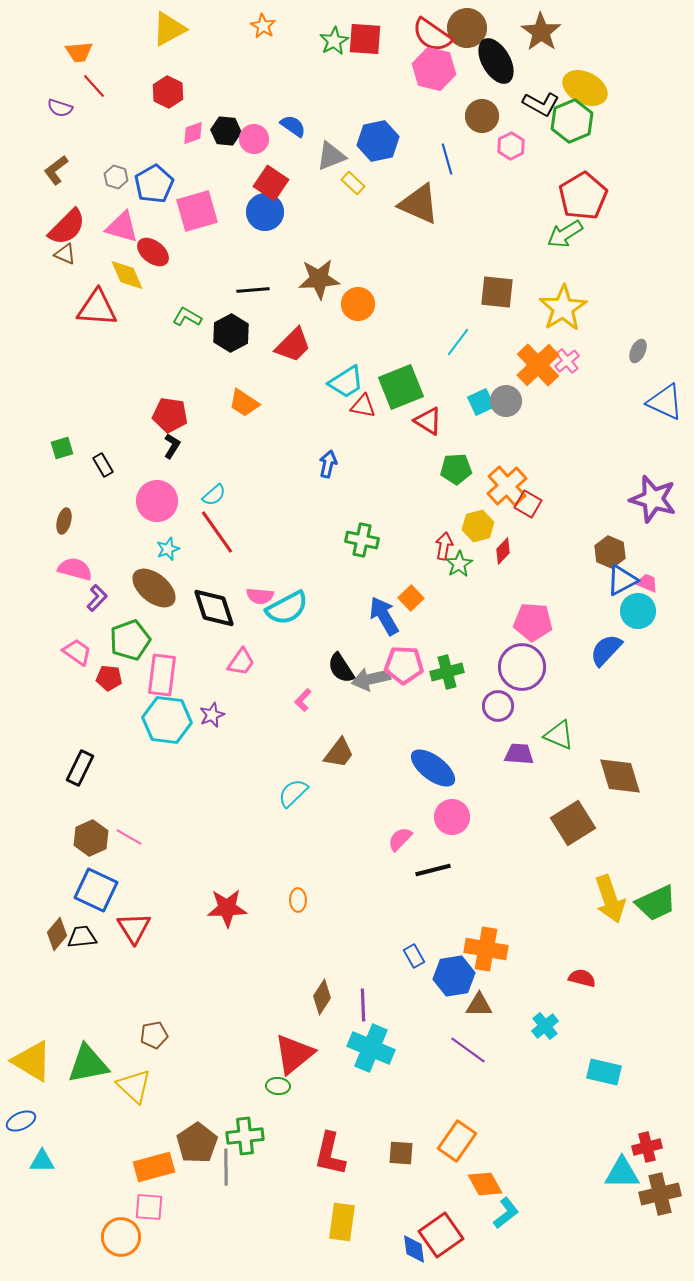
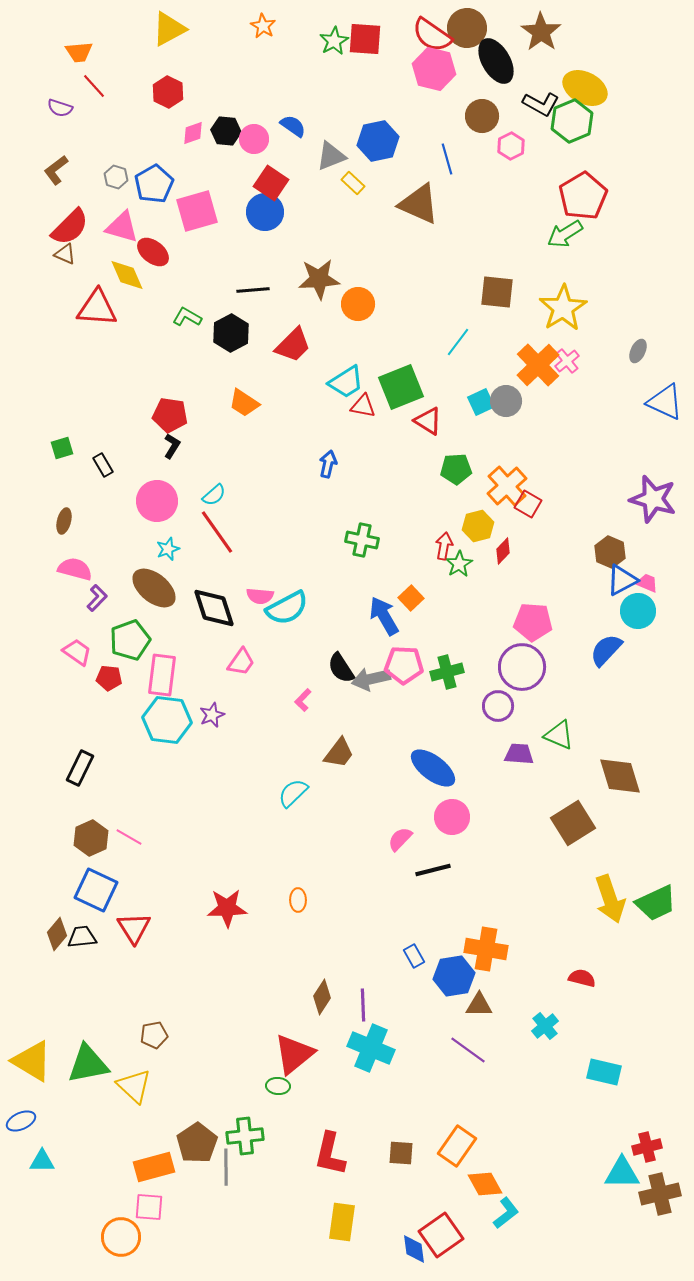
red semicircle at (67, 227): moved 3 px right
orange rectangle at (457, 1141): moved 5 px down
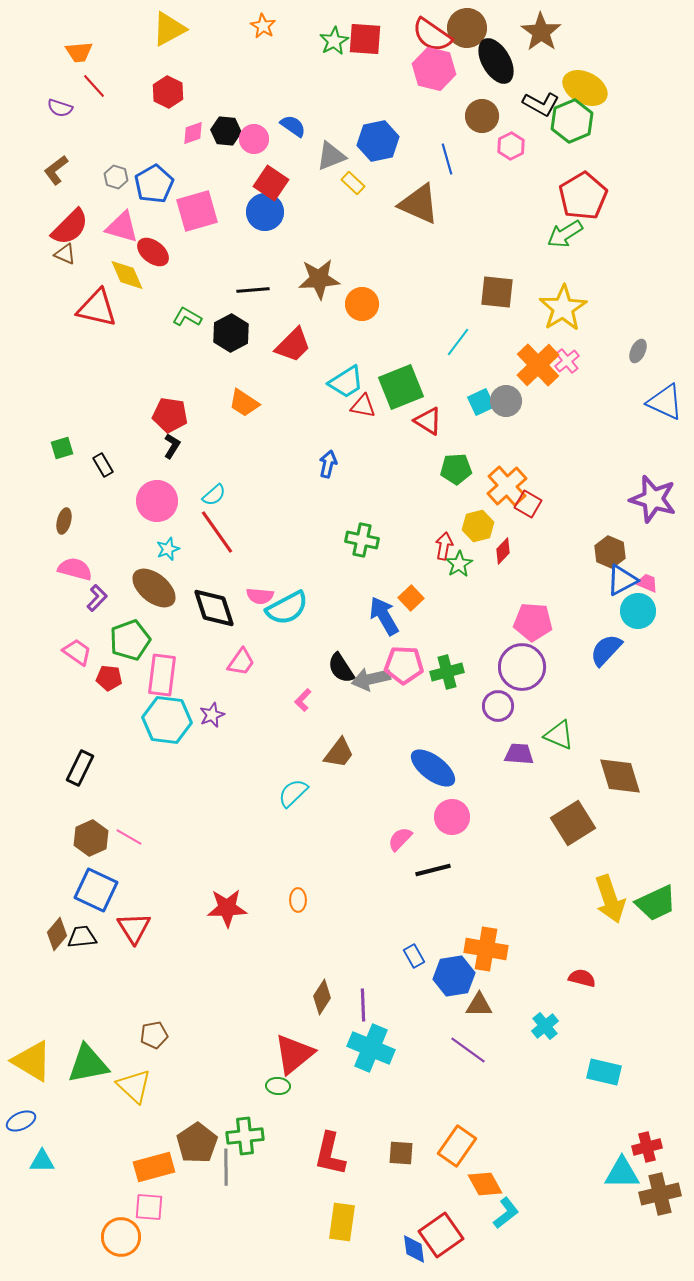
orange circle at (358, 304): moved 4 px right
red triangle at (97, 308): rotated 9 degrees clockwise
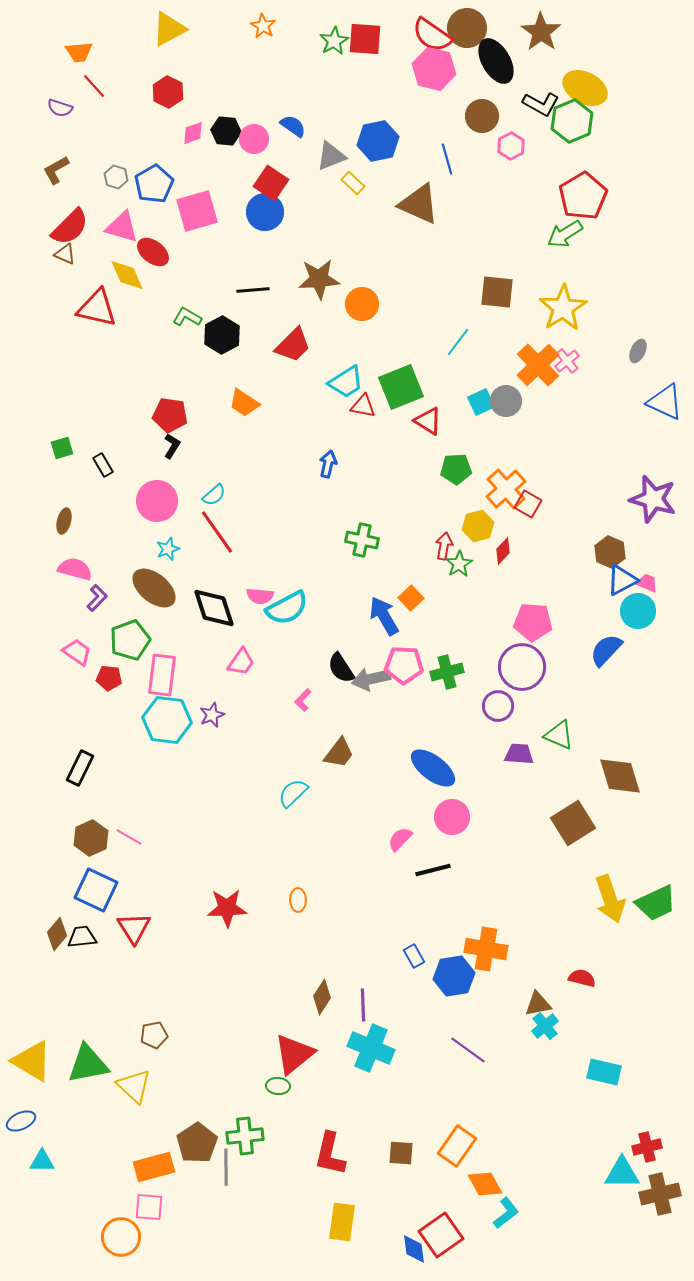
brown L-shape at (56, 170): rotated 8 degrees clockwise
black hexagon at (231, 333): moved 9 px left, 2 px down
orange cross at (507, 486): moved 1 px left, 3 px down
brown triangle at (479, 1005): moved 59 px right, 1 px up; rotated 12 degrees counterclockwise
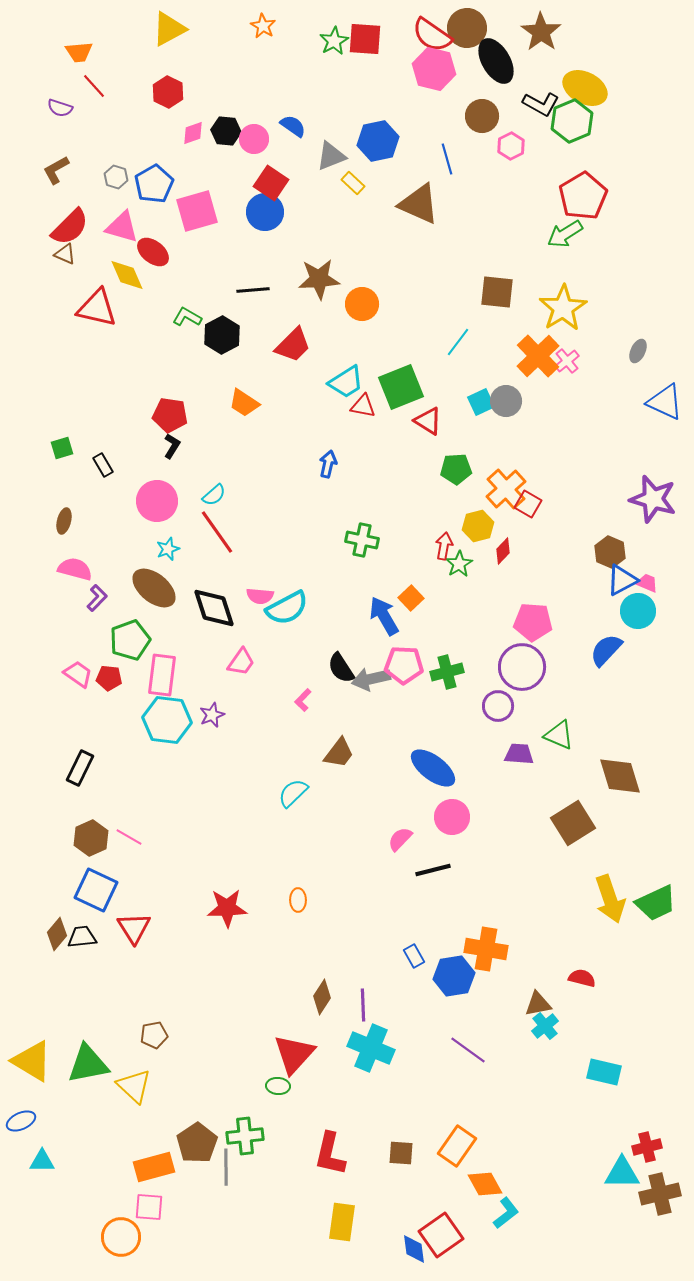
orange cross at (538, 365): moved 9 px up
pink trapezoid at (77, 652): moved 1 px right, 22 px down
red triangle at (294, 1054): rotated 9 degrees counterclockwise
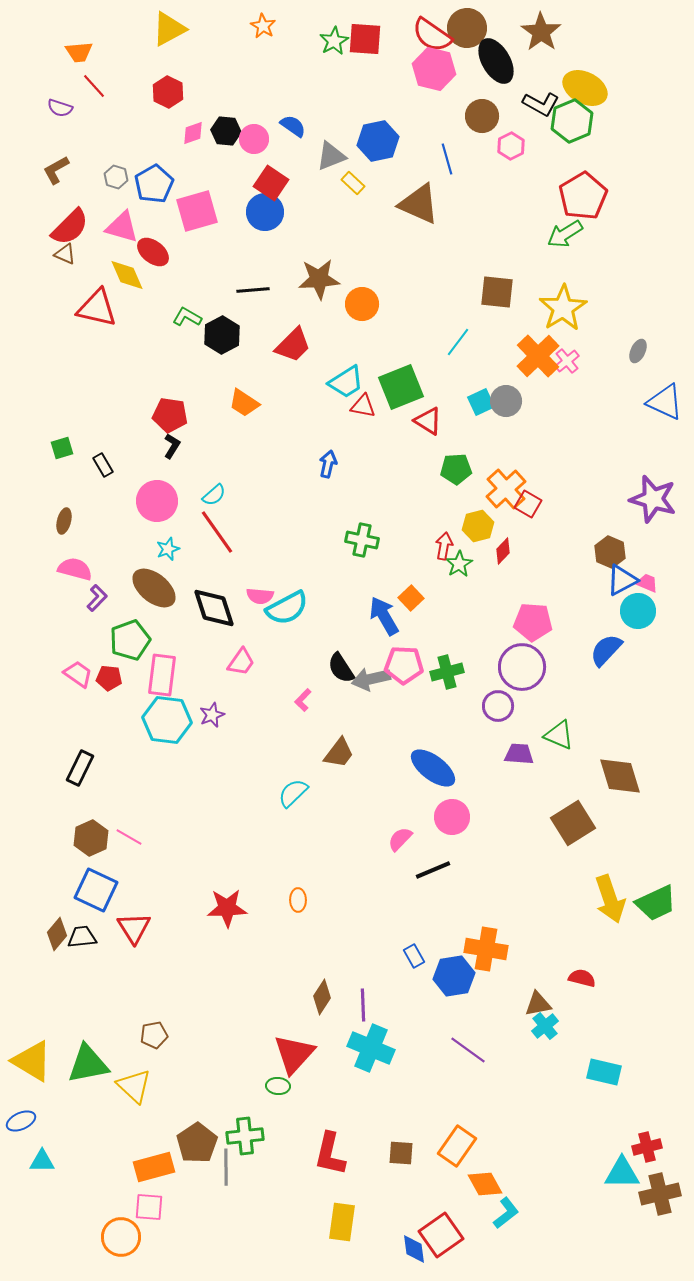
black line at (433, 870): rotated 9 degrees counterclockwise
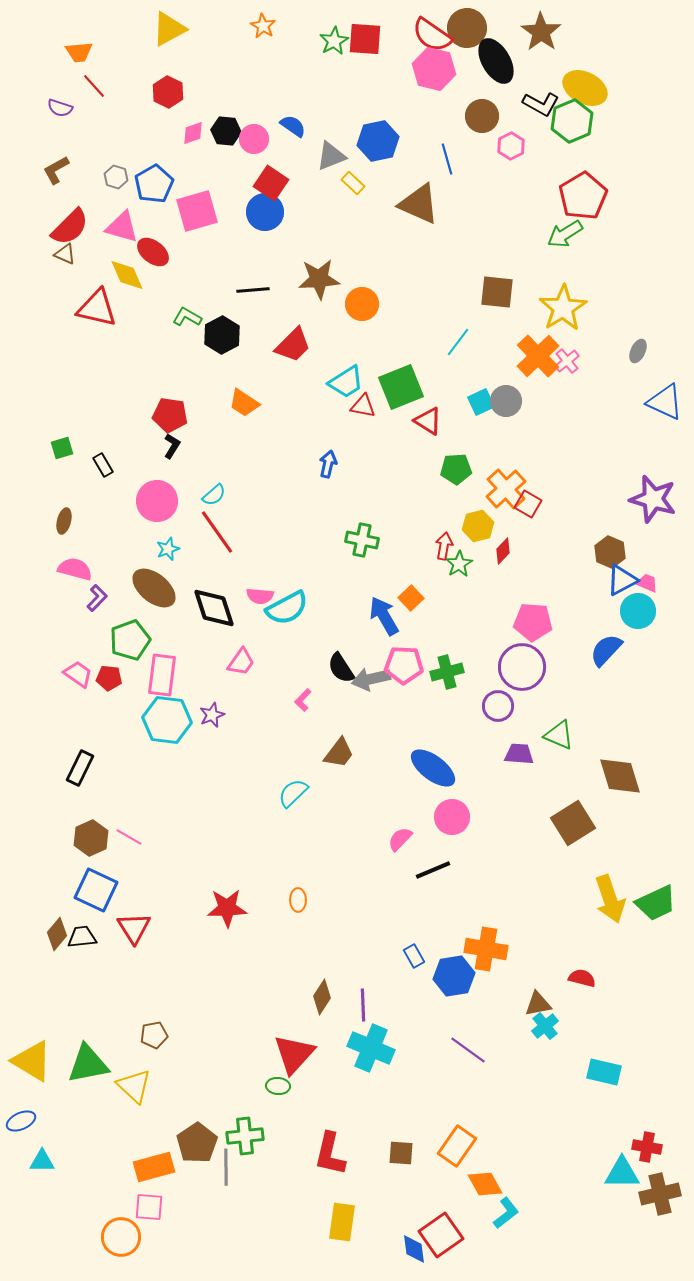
red cross at (647, 1147): rotated 24 degrees clockwise
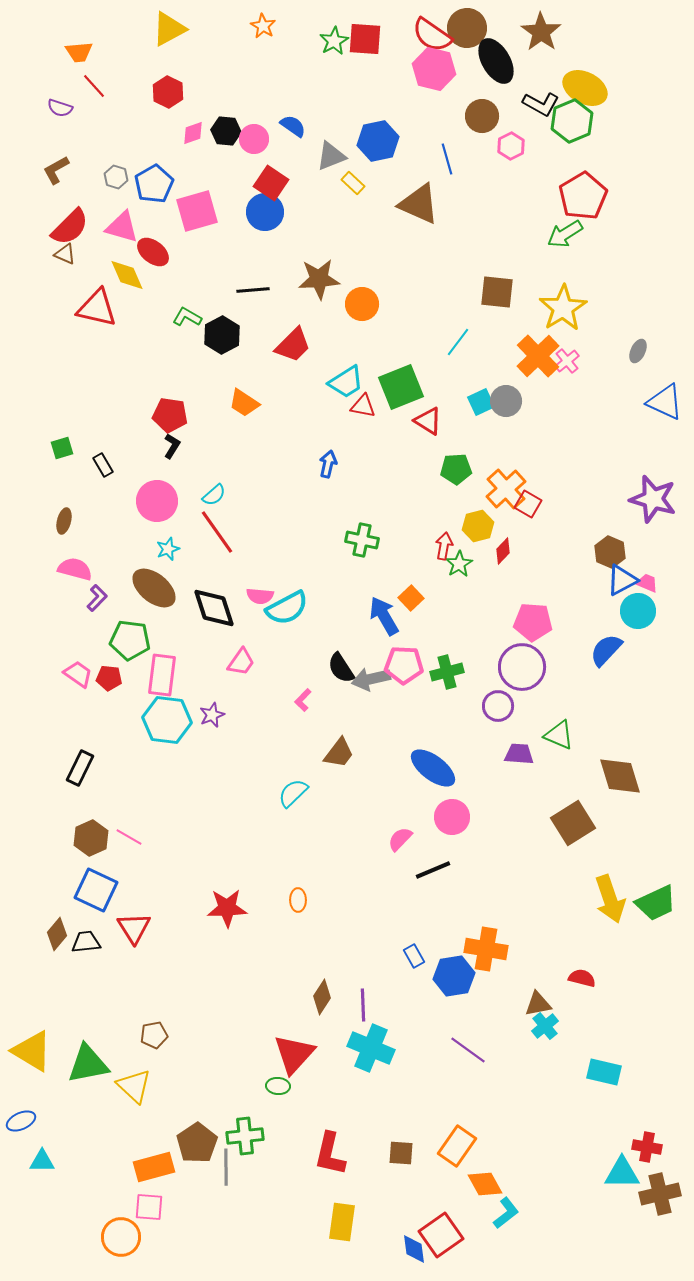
green pentagon at (130, 640): rotated 27 degrees clockwise
black trapezoid at (82, 937): moved 4 px right, 5 px down
yellow triangle at (32, 1061): moved 10 px up
